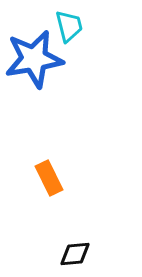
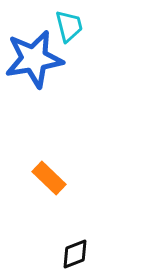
orange rectangle: rotated 20 degrees counterclockwise
black diamond: rotated 16 degrees counterclockwise
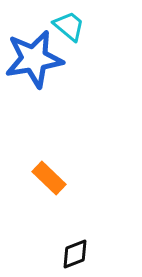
cyan trapezoid: rotated 36 degrees counterclockwise
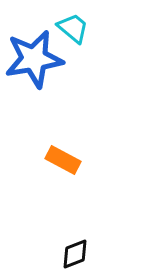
cyan trapezoid: moved 4 px right, 2 px down
orange rectangle: moved 14 px right, 18 px up; rotated 16 degrees counterclockwise
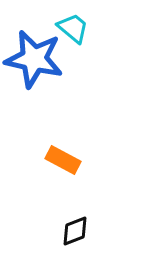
blue star: rotated 22 degrees clockwise
black diamond: moved 23 px up
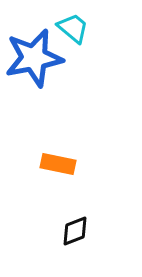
blue star: moved 1 px up; rotated 24 degrees counterclockwise
orange rectangle: moved 5 px left, 4 px down; rotated 16 degrees counterclockwise
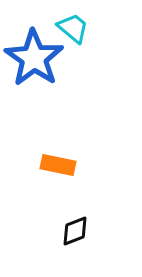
blue star: rotated 26 degrees counterclockwise
orange rectangle: moved 1 px down
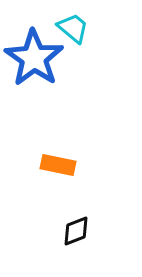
black diamond: moved 1 px right
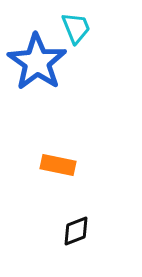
cyan trapezoid: moved 3 px right; rotated 28 degrees clockwise
blue star: moved 3 px right, 4 px down
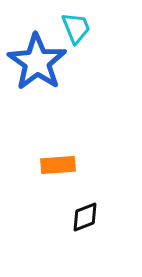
orange rectangle: rotated 16 degrees counterclockwise
black diamond: moved 9 px right, 14 px up
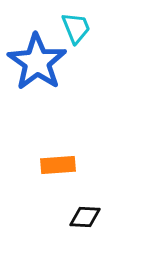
black diamond: rotated 24 degrees clockwise
